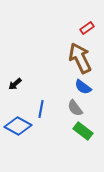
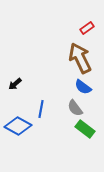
green rectangle: moved 2 px right, 2 px up
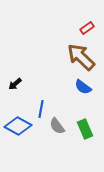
brown arrow: moved 1 px right, 1 px up; rotated 20 degrees counterclockwise
gray semicircle: moved 18 px left, 18 px down
green rectangle: rotated 30 degrees clockwise
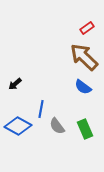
brown arrow: moved 3 px right
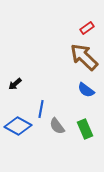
blue semicircle: moved 3 px right, 3 px down
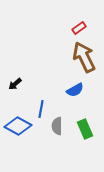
red rectangle: moved 8 px left
brown arrow: rotated 20 degrees clockwise
blue semicircle: moved 11 px left; rotated 66 degrees counterclockwise
gray semicircle: rotated 36 degrees clockwise
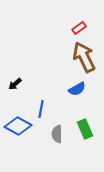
blue semicircle: moved 2 px right, 1 px up
gray semicircle: moved 8 px down
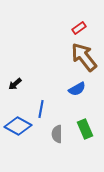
brown arrow: rotated 12 degrees counterclockwise
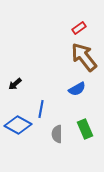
blue diamond: moved 1 px up
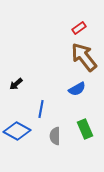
black arrow: moved 1 px right
blue diamond: moved 1 px left, 6 px down
gray semicircle: moved 2 px left, 2 px down
